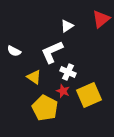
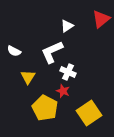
yellow triangle: moved 6 px left; rotated 28 degrees clockwise
yellow square: moved 18 px down; rotated 10 degrees counterclockwise
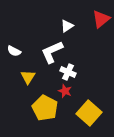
red star: moved 2 px right
yellow square: rotated 15 degrees counterclockwise
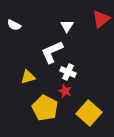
white triangle: rotated 24 degrees counterclockwise
white semicircle: moved 26 px up
yellow triangle: rotated 42 degrees clockwise
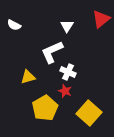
yellow pentagon: rotated 15 degrees clockwise
